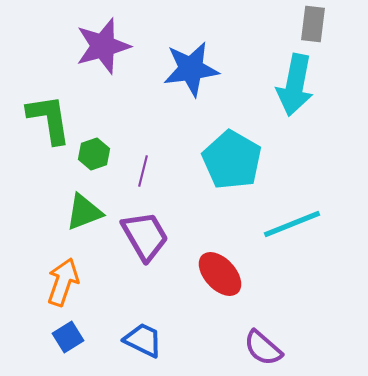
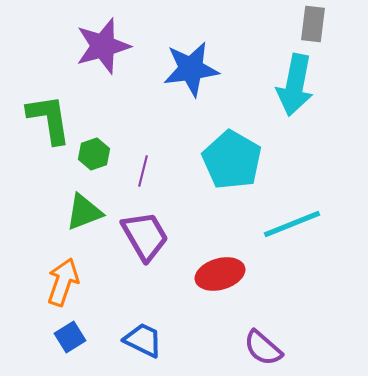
red ellipse: rotated 63 degrees counterclockwise
blue square: moved 2 px right
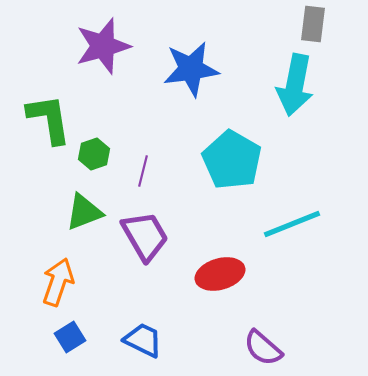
orange arrow: moved 5 px left
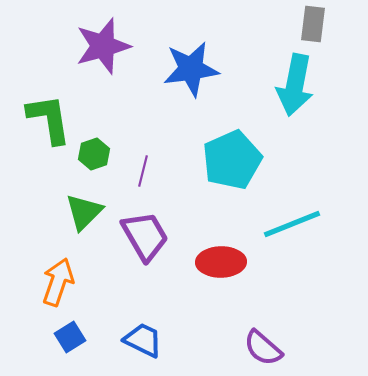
cyan pentagon: rotated 18 degrees clockwise
green triangle: rotated 24 degrees counterclockwise
red ellipse: moved 1 px right, 12 px up; rotated 15 degrees clockwise
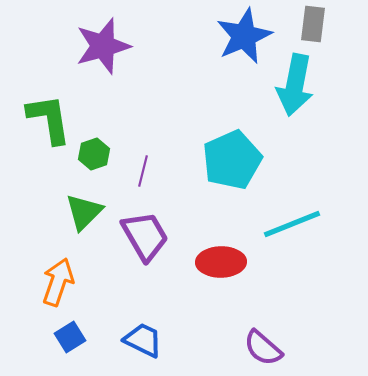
blue star: moved 53 px right, 33 px up; rotated 16 degrees counterclockwise
